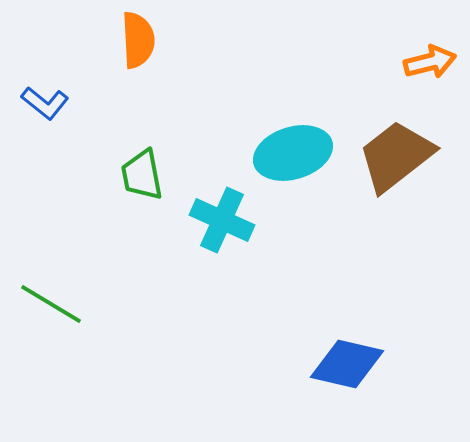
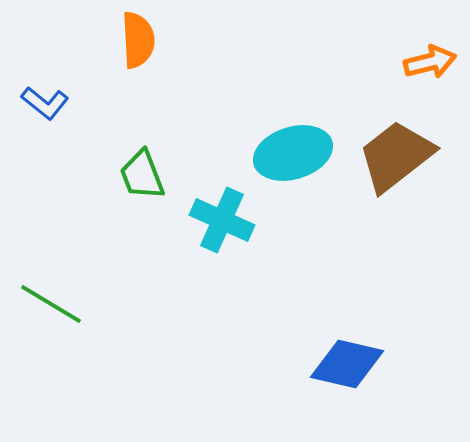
green trapezoid: rotated 10 degrees counterclockwise
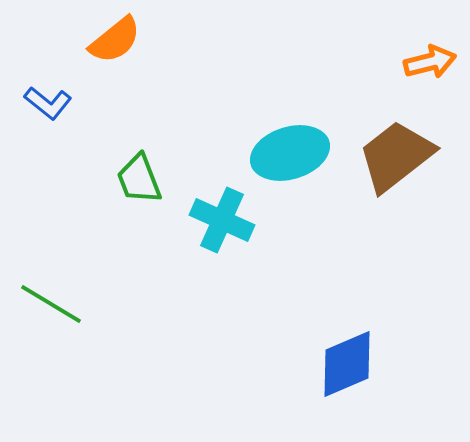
orange semicircle: moved 23 px left; rotated 54 degrees clockwise
blue L-shape: moved 3 px right
cyan ellipse: moved 3 px left
green trapezoid: moved 3 px left, 4 px down
blue diamond: rotated 36 degrees counterclockwise
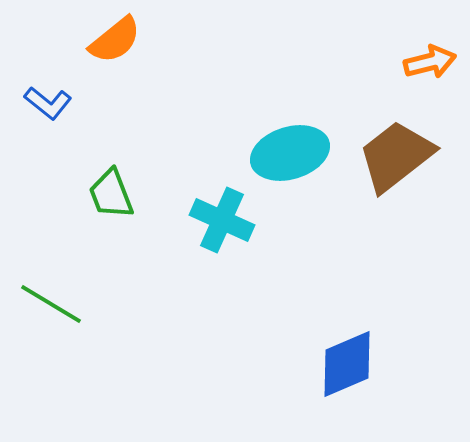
green trapezoid: moved 28 px left, 15 px down
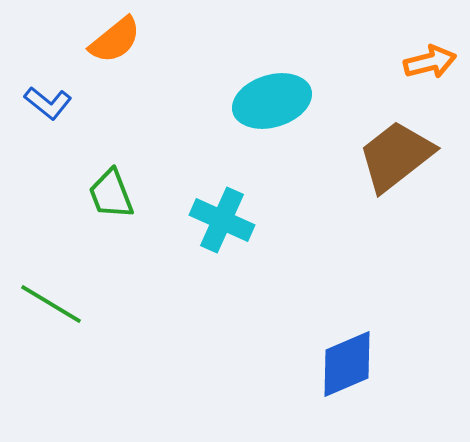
cyan ellipse: moved 18 px left, 52 px up
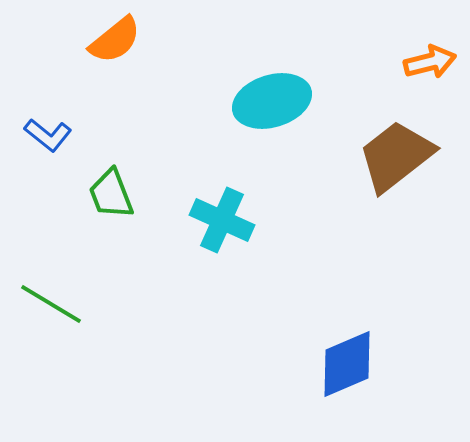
blue L-shape: moved 32 px down
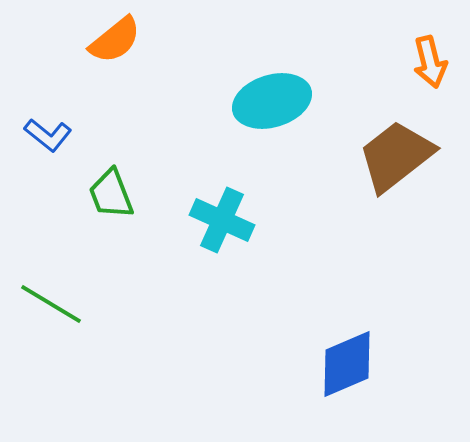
orange arrow: rotated 90 degrees clockwise
